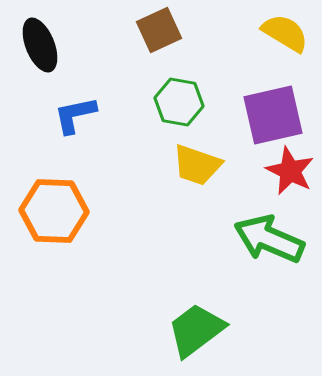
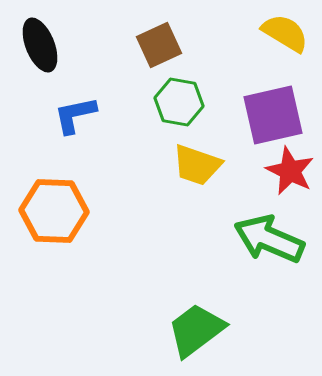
brown square: moved 15 px down
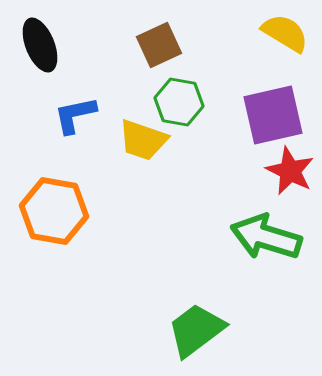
yellow trapezoid: moved 54 px left, 25 px up
orange hexagon: rotated 8 degrees clockwise
green arrow: moved 3 px left, 2 px up; rotated 6 degrees counterclockwise
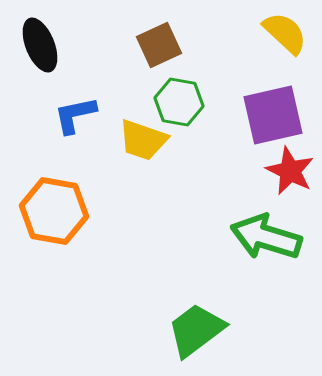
yellow semicircle: rotated 12 degrees clockwise
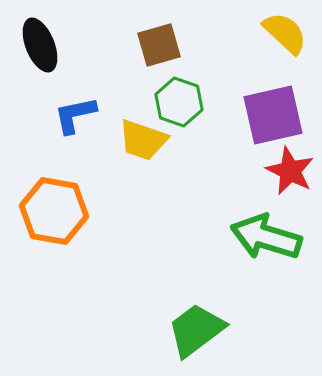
brown square: rotated 9 degrees clockwise
green hexagon: rotated 9 degrees clockwise
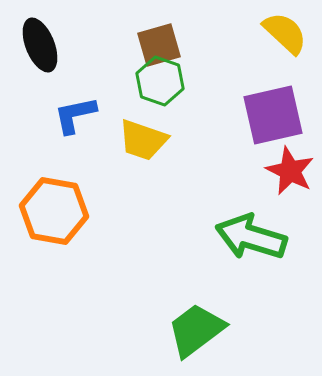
green hexagon: moved 19 px left, 21 px up
green arrow: moved 15 px left
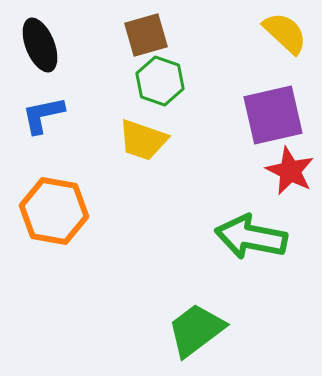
brown square: moved 13 px left, 10 px up
blue L-shape: moved 32 px left
green arrow: rotated 6 degrees counterclockwise
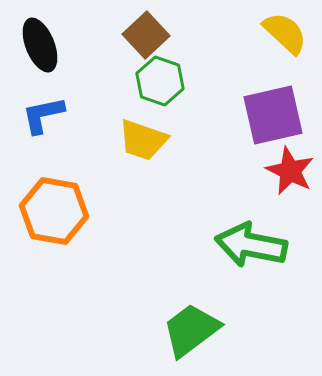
brown square: rotated 27 degrees counterclockwise
green arrow: moved 8 px down
green trapezoid: moved 5 px left
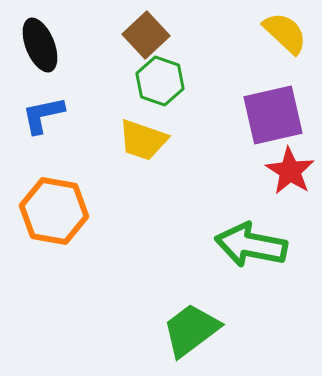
red star: rotated 6 degrees clockwise
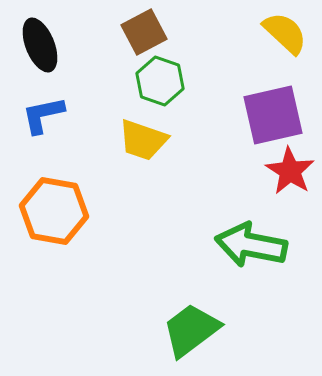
brown square: moved 2 px left, 3 px up; rotated 15 degrees clockwise
